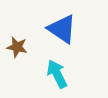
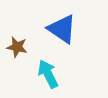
cyan arrow: moved 9 px left
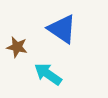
cyan arrow: rotated 28 degrees counterclockwise
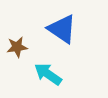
brown star: rotated 20 degrees counterclockwise
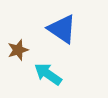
brown star: moved 1 px right, 3 px down; rotated 10 degrees counterclockwise
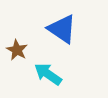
brown star: moved 1 px left; rotated 25 degrees counterclockwise
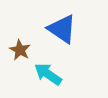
brown star: moved 3 px right
